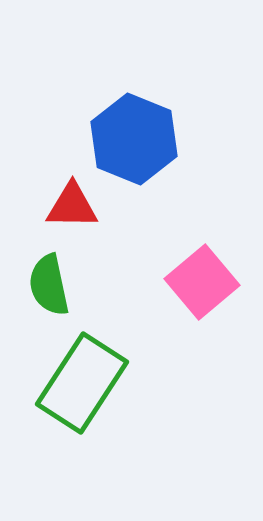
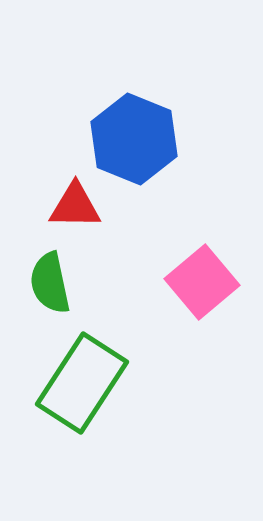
red triangle: moved 3 px right
green semicircle: moved 1 px right, 2 px up
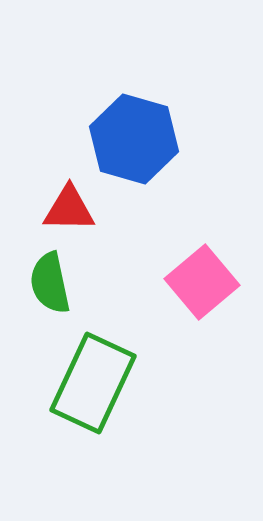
blue hexagon: rotated 6 degrees counterclockwise
red triangle: moved 6 px left, 3 px down
green rectangle: moved 11 px right; rotated 8 degrees counterclockwise
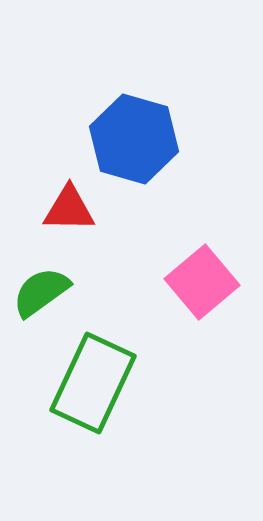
green semicircle: moved 9 px left, 9 px down; rotated 66 degrees clockwise
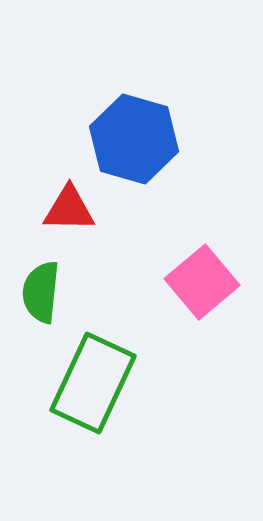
green semicircle: rotated 48 degrees counterclockwise
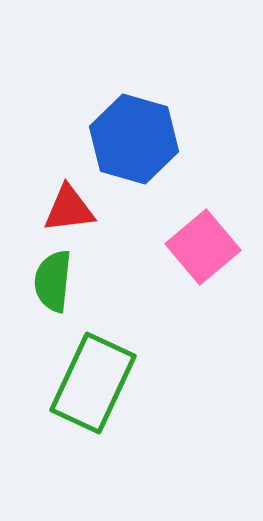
red triangle: rotated 8 degrees counterclockwise
pink square: moved 1 px right, 35 px up
green semicircle: moved 12 px right, 11 px up
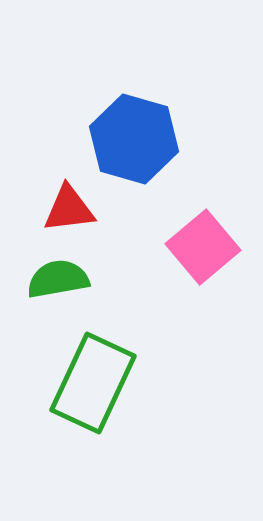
green semicircle: moved 5 px right, 2 px up; rotated 74 degrees clockwise
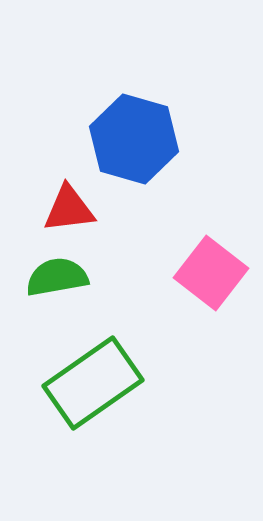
pink square: moved 8 px right, 26 px down; rotated 12 degrees counterclockwise
green semicircle: moved 1 px left, 2 px up
green rectangle: rotated 30 degrees clockwise
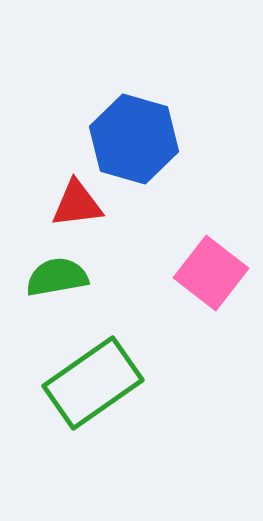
red triangle: moved 8 px right, 5 px up
